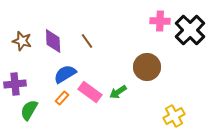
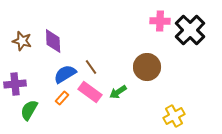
brown line: moved 4 px right, 26 px down
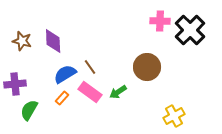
brown line: moved 1 px left
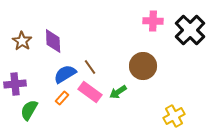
pink cross: moved 7 px left
brown star: rotated 18 degrees clockwise
brown circle: moved 4 px left, 1 px up
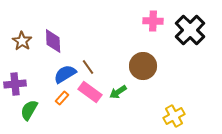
brown line: moved 2 px left
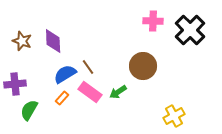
brown star: rotated 12 degrees counterclockwise
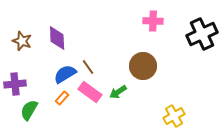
black cross: moved 12 px right, 4 px down; rotated 20 degrees clockwise
purple diamond: moved 4 px right, 3 px up
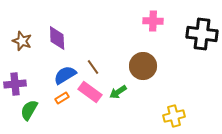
black cross: rotated 32 degrees clockwise
brown line: moved 5 px right
blue semicircle: moved 1 px down
orange rectangle: rotated 16 degrees clockwise
yellow cross: rotated 15 degrees clockwise
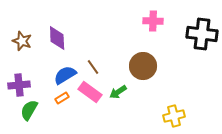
purple cross: moved 4 px right, 1 px down
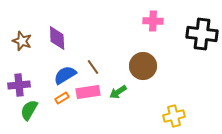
pink rectangle: moved 2 px left; rotated 45 degrees counterclockwise
